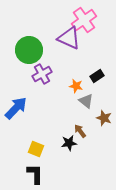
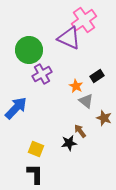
orange star: rotated 16 degrees clockwise
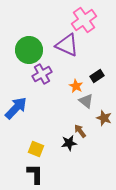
purple triangle: moved 2 px left, 7 px down
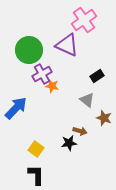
orange star: moved 24 px left; rotated 16 degrees counterclockwise
gray triangle: moved 1 px right, 1 px up
brown arrow: rotated 144 degrees clockwise
yellow square: rotated 14 degrees clockwise
black L-shape: moved 1 px right, 1 px down
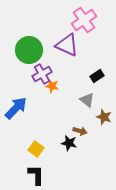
brown star: moved 1 px up
black star: rotated 21 degrees clockwise
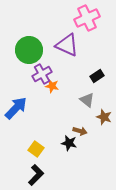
pink cross: moved 3 px right, 2 px up; rotated 10 degrees clockwise
black L-shape: rotated 45 degrees clockwise
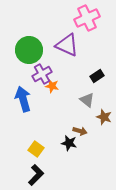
blue arrow: moved 7 px right, 9 px up; rotated 60 degrees counterclockwise
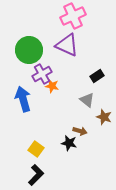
pink cross: moved 14 px left, 2 px up
